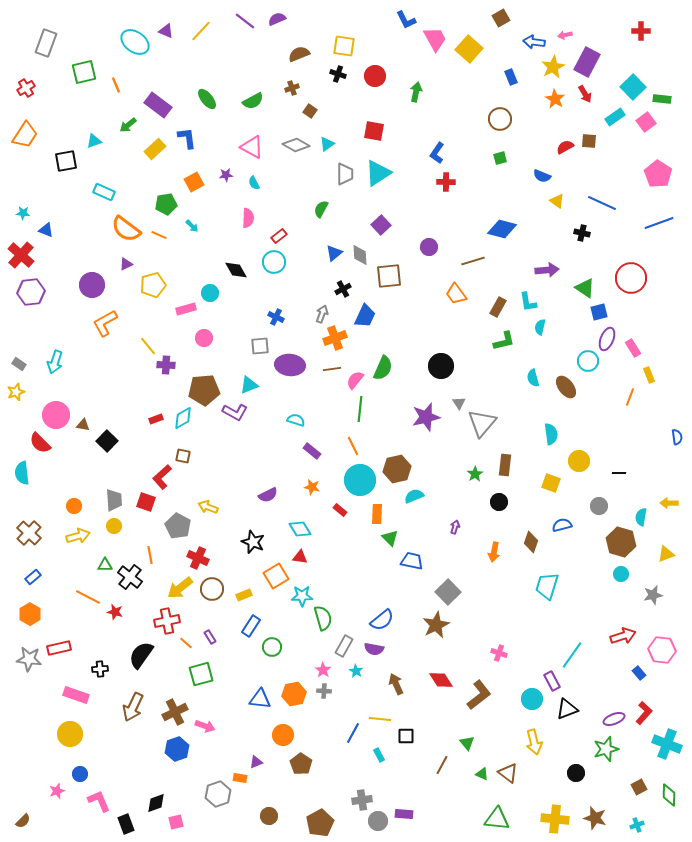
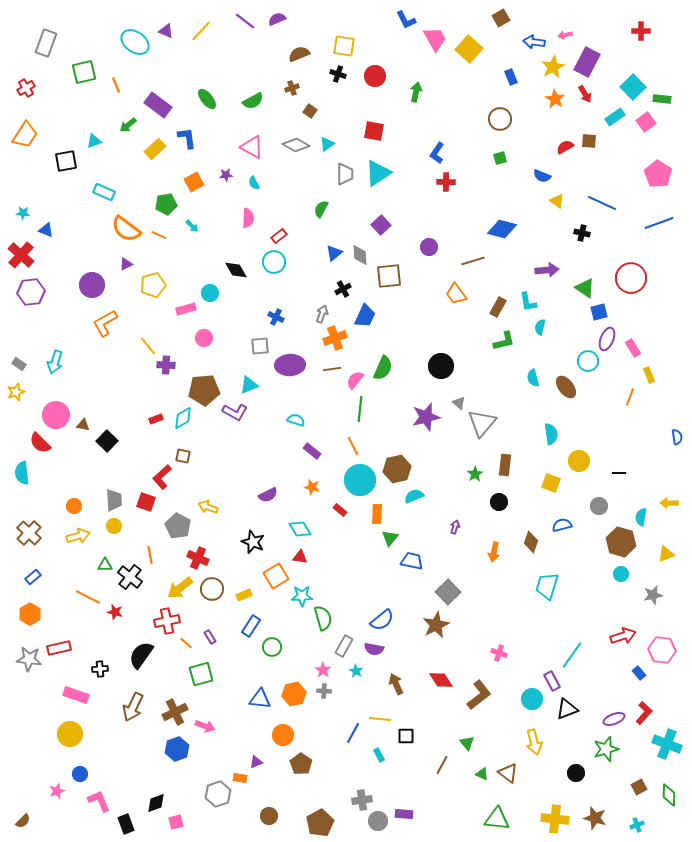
purple ellipse at (290, 365): rotated 8 degrees counterclockwise
gray triangle at (459, 403): rotated 16 degrees counterclockwise
green triangle at (390, 538): rotated 24 degrees clockwise
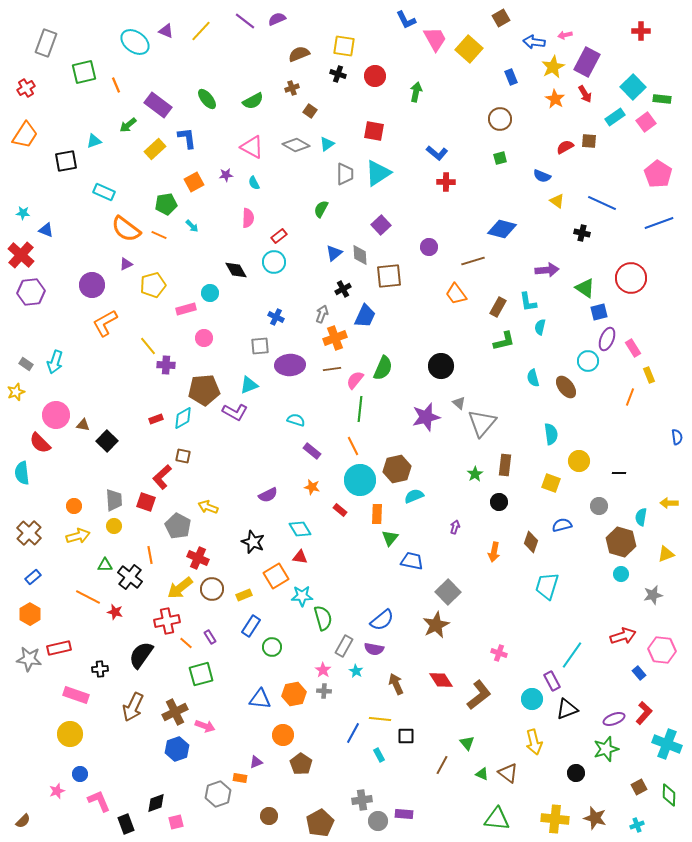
blue L-shape at (437, 153): rotated 85 degrees counterclockwise
gray rectangle at (19, 364): moved 7 px right
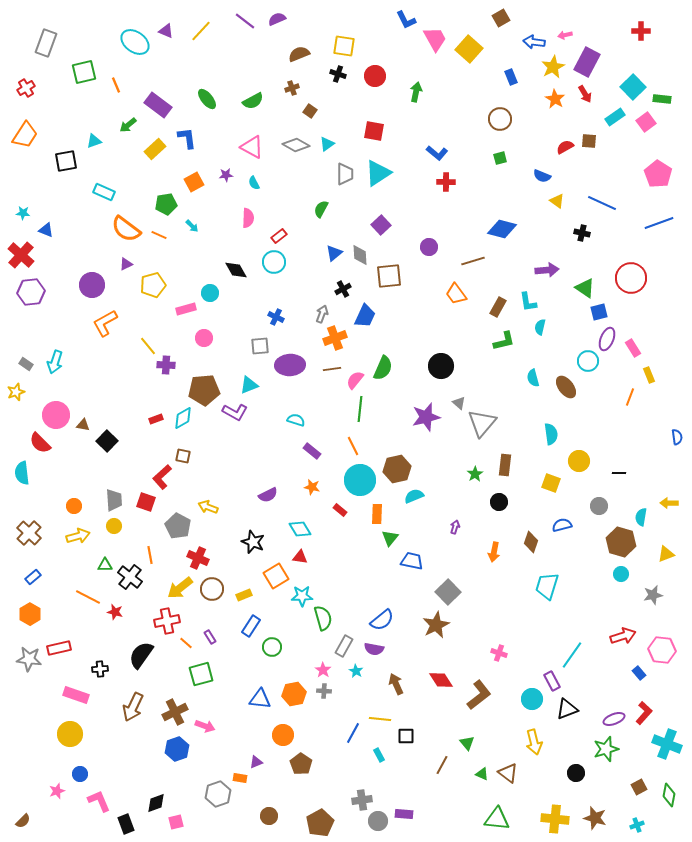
green diamond at (669, 795): rotated 10 degrees clockwise
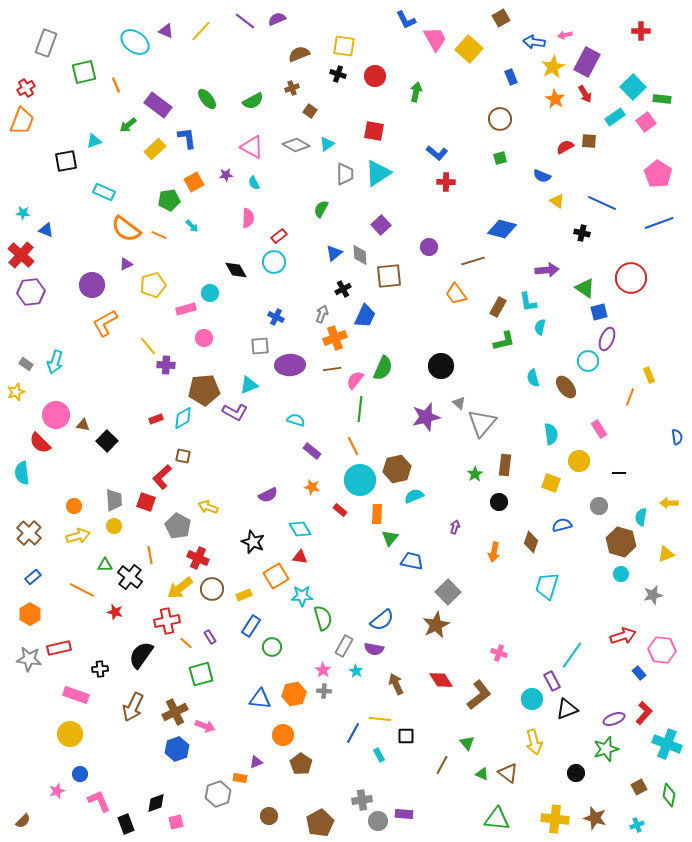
orange trapezoid at (25, 135): moved 3 px left, 14 px up; rotated 12 degrees counterclockwise
green pentagon at (166, 204): moved 3 px right, 4 px up
pink rectangle at (633, 348): moved 34 px left, 81 px down
orange line at (88, 597): moved 6 px left, 7 px up
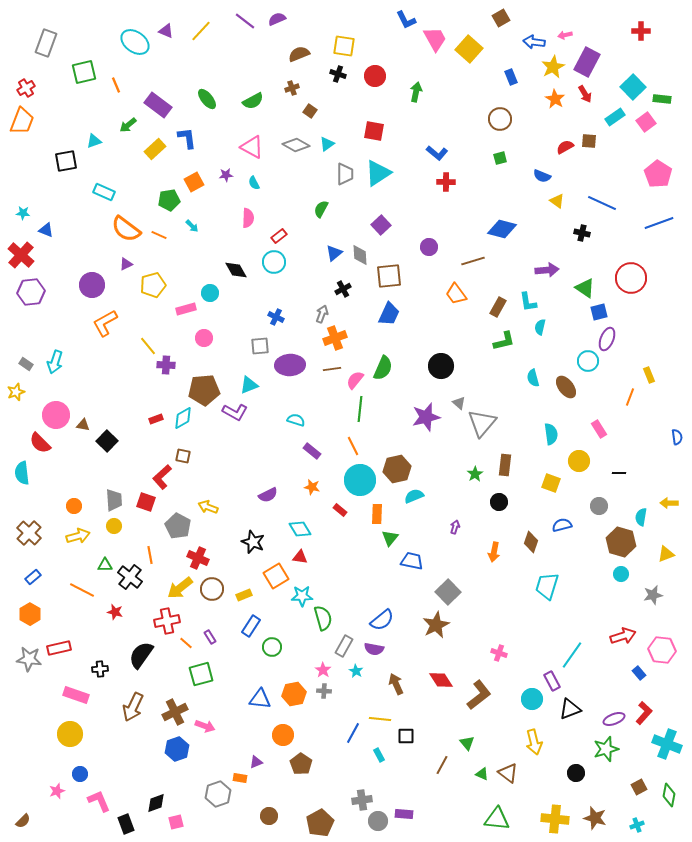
blue trapezoid at (365, 316): moved 24 px right, 2 px up
black triangle at (567, 709): moved 3 px right
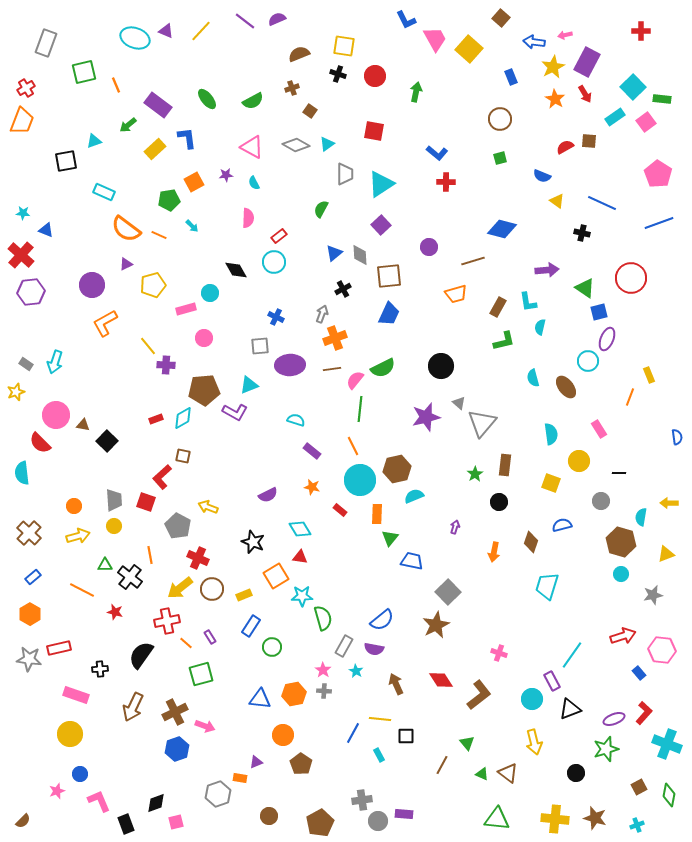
brown square at (501, 18): rotated 18 degrees counterclockwise
cyan ellipse at (135, 42): moved 4 px up; rotated 16 degrees counterclockwise
cyan triangle at (378, 173): moved 3 px right, 11 px down
orange trapezoid at (456, 294): rotated 70 degrees counterclockwise
green semicircle at (383, 368): rotated 40 degrees clockwise
gray circle at (599, 506): moved 2 px right, 5 px up
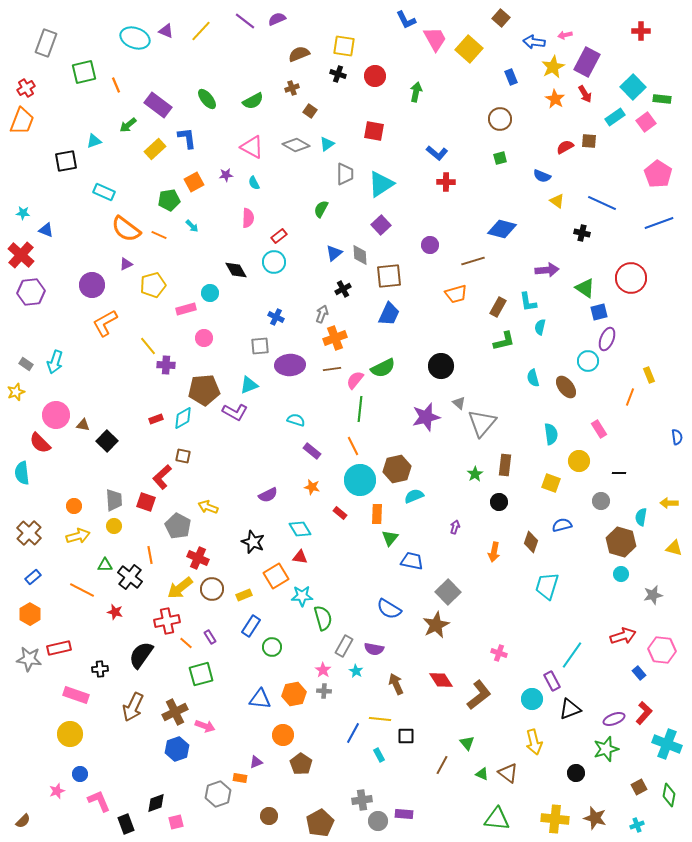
purple circle at (429, 247): moved 1 px right, 2 px up
red rectangle at (340, 510): moved 3 px down
yellow triangle at (666, 554): moved 8 px right, 6 px up; rotated 36 degrees clockwise
blue semicircle at (382, 620): moved 7 px right, 11 px up; rotated 70 degrees clockwise
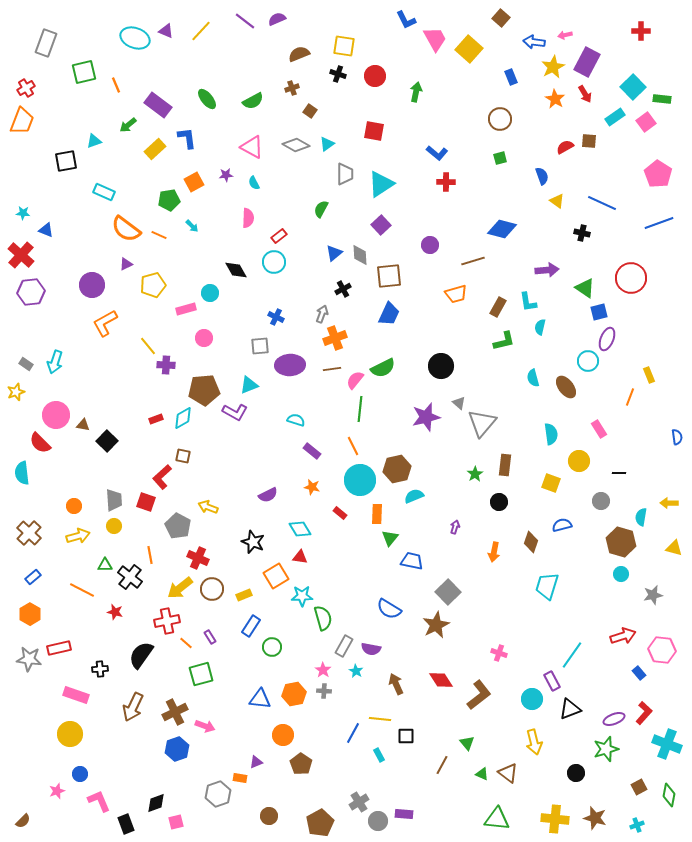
blue semicircle at (542, 176): rotated 132 degrees counterclockwise
purple semicircle at (374, 649): moved 3 px left
gray cross at (362, 800): moved 3 px left, 2 px down; rotated 24 degrees counterclockwise
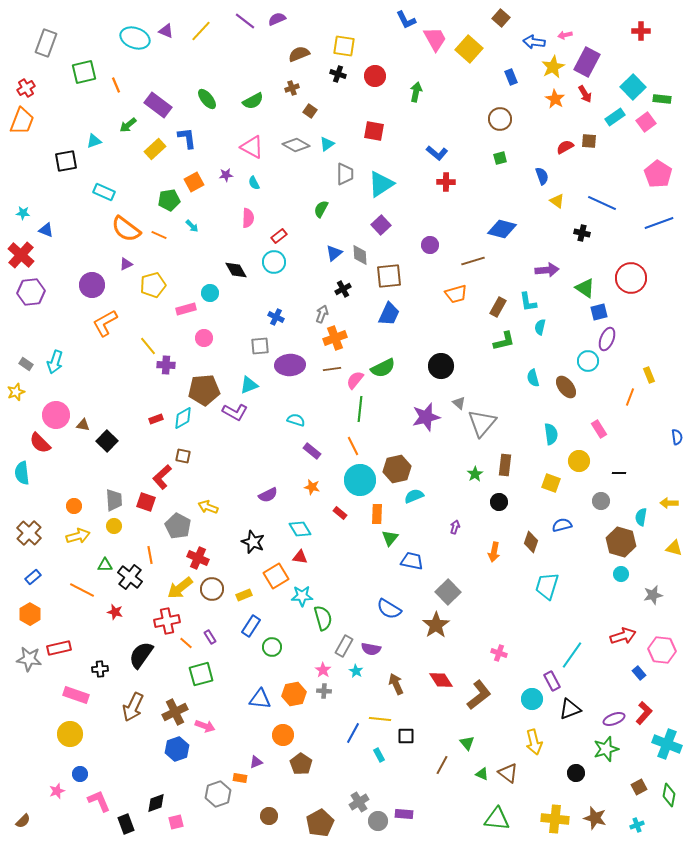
brown star at (436, 625): rotated 8 degrees counterclockwise
